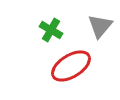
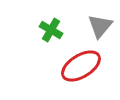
red ellipse: moved 10 px right
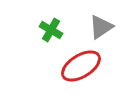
gray triangle: moved 1 px right, 1 px down; rotated 16 degrees clockwise
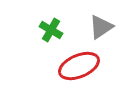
red ellipse: moved 2 px left; rotated 9 degrees clockwise
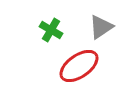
red ellipse: rotated 12 degrees counterclockwise
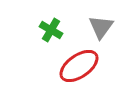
gray triangle: rotated 20 degrees counterclockwise
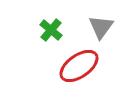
green cross: rotated 10 degrees clockwise
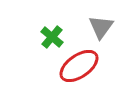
green cross: moved 1 px right, 7 px down
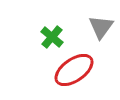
red ellipse: moved 5 px left, 4 px down
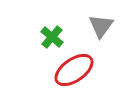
gray triangle: moved 1 px up
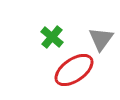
gray triangle: moved 13 px down
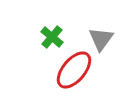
red ellipse: rotated 15 degrees counterclockwise
